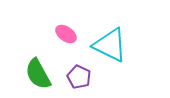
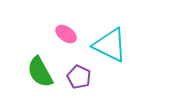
green semicircle: moved 2 px right, 2 px up
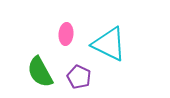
pink ellipse: rotated 60 degrees clockwise
cyan triangle: moved 1 px left, 1 px up
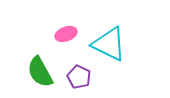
pink ellipse: rotated 65 degrees clockwise
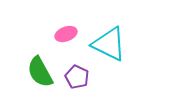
purple pentagon: moved 2 px left
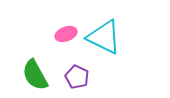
cyan triangle: moved 5 px left, 7 px up
green semicircle: moved 5 px left, 3 px down
